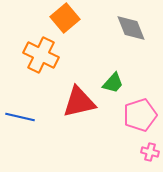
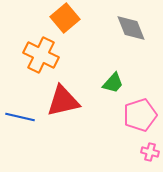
red triangle: moved 16 px left, 1 px up
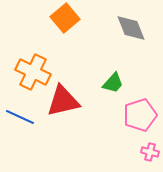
orange cross: moved 8 px left, 17 px down
blue line: rotated 12 degrees clockwise
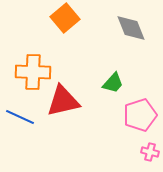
orange cross: rotated 24 degrees counterclockwise
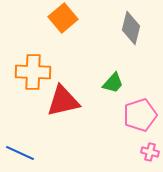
orange square: moved 2 px left
gray diamond: rotated 36 degrees clockwise
blue line: moved 36 px down
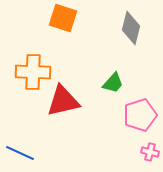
orange square: rotated 32 degrees counterclockwise
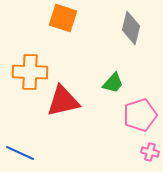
orange cross: moved 3 px left
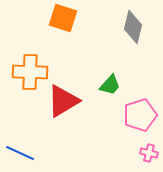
gray diamond: moved 2 px right, 1 px up
green trapezoid: moved 3 px left, 2 px down
red triangle: rotated 18 degrees counterclockwise
pink cross: moved 1 px left, 1 px down
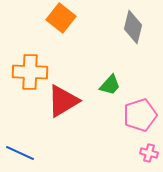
orange square: moved 2 px left; rotated 20 degrees clockwise
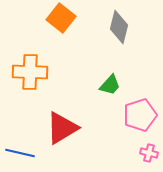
gray diamond: moved 14 px left
red triangle: moved 1 px left, 27 px down
blue line: rotated 12 degrees counterclockwise
